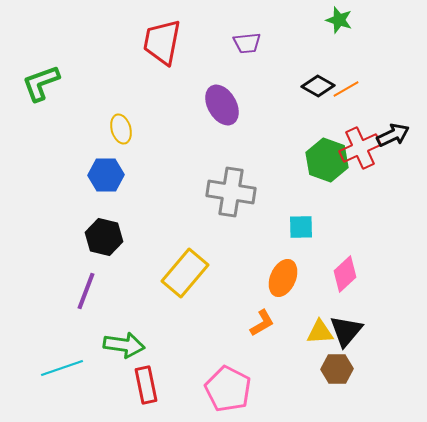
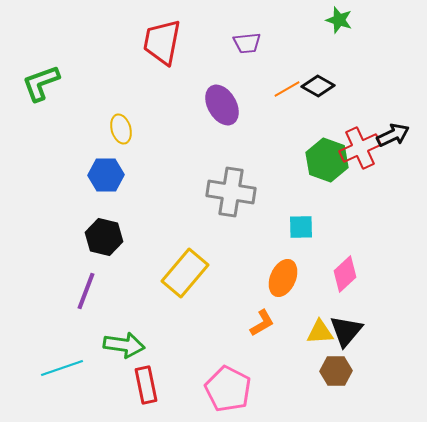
orange line: moved 59 px left
brown hexagon: moved 1 px left, 2 px down
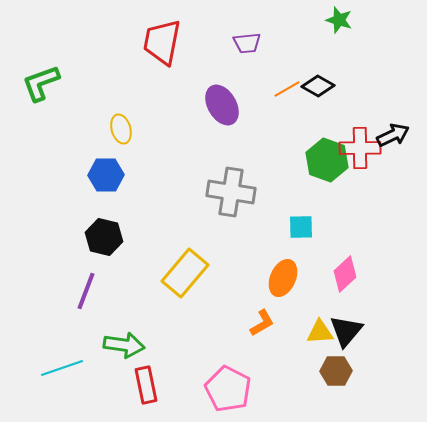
red cross: rotated 24 degrees clockwise
